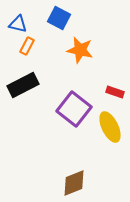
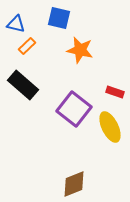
blue square: rotated 15 degrees counterclockwise
blue triangle: moved 2 px left
orange rectangle: rotated 18 degrees clockwise
black rectangle: rotated 68 degrees clockwise
brown diamond: moved 1 px down
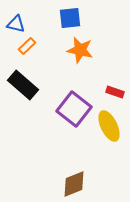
blue square: moved 11 px right; rotated 20 degrees counterclockwise
yellow ellipse: moved 1 px left, 1 px up
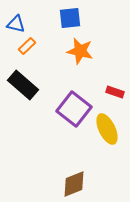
orange star: moved 1 px down
yellow ellipse: moved 2 px left, 3 px down
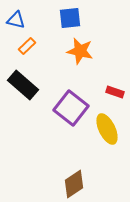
blue triangle: moved 4 px up
purple square: moved 3 px left, 1 px up
brown diamond: rotated 12 degrees counterclockwise
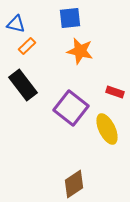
blue triangle: moved 4 px down
black rectangle: rotated 12 degrees clockwise
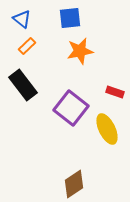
blue triangle: moved 6 px right, 5 px up; rotated 24 degrees clockwise
orange star: rotated 24 degrees counterclockwise
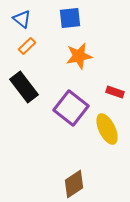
orange star: moved 1 px left, 5 px down
black rectangle: moved 1 px right, 2 px down
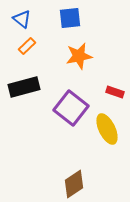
black rectangle: rotated 68 degrees counterclockwise
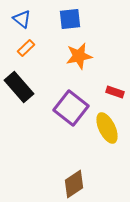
blue square: moved 1 px down
orange rectangle: moved 1 px left, 2 px down
black rectangle: moved 5 px left; rotated 64 degrees clockwise
yellow ellipse: moved 1 px up
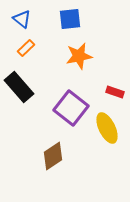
brown diamond: moved 21 px left, 28 px up
